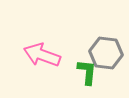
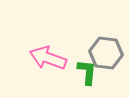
pink arrow: moved 6 px right, 3 px down
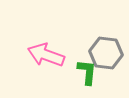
pink arrow: moved 2 px left, 3 px up
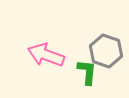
gray hexagon: moved 2 px up; rotated 12 degrees clockwise
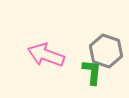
green L-shape: moved 5 px right
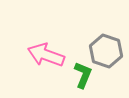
green L-shape: moved 9 px left, 3 px down; rotated 16 degrees clockwise
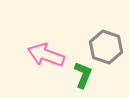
gray hexagon: moved 4 px up
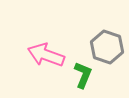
gray hexagon: moved 1 px right
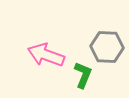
gray hexagon: rotated 16 degrees counterclockwise
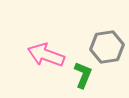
gray hexagon: rotated 12 degrees counterclockwise
